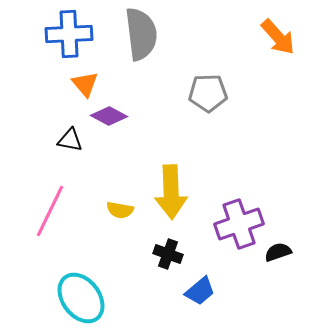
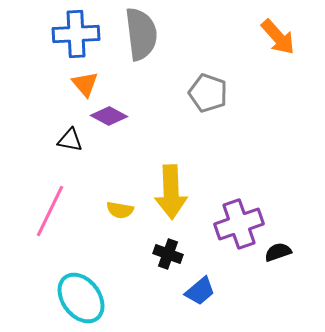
blue cross: moved 7 px right
gray pentagon: rotated 21 degrees clockwise
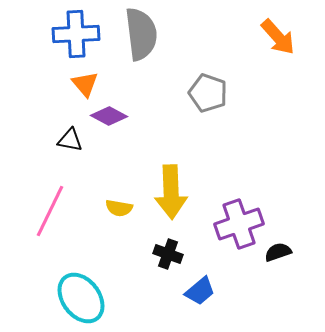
yellow semicircle: moved 1 px left, 2 px up
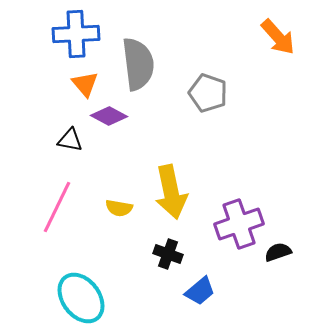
gray semicircle: moved 3 px left, 30 px down
yellow arrow: rotated 10 degrees counterclockwise
pink line: moved 7 px right, 4 px up
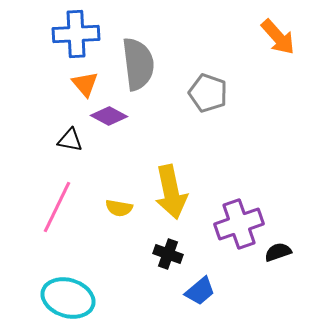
cyan ellipse: moved 13 px left; rotated 36 degrees counterclockwise
